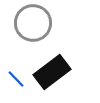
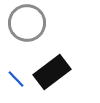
gray circle: moved 6 px left
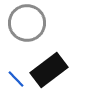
black rectangle: moved 3 px left, 2 px up
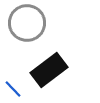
blue line: moved 3 px left, 10 px down
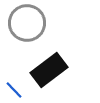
blue line: moved 1 px right, 1 px down
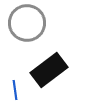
blue line: moved 1 px right; rotated 36 degrees clockwise
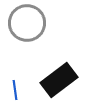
black rectangle: moved 10 px right, 10 px down
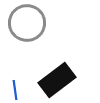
black rectangle: moved 2 px left
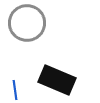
black rectangle: rotated 60 degrees clockwise
